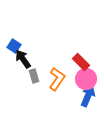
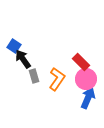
blue arrow: moved 2 px down
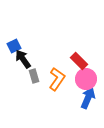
blue square: rotated 32 degrees clockwise
red rectangle: moved 2 px left, 1 px up
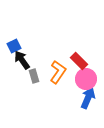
black arrow: moved 1 px left, 1 px down
orange L-shape: moved 1 px right, 7 px up
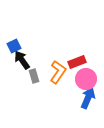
red rectangle: moved 2 px left, 1 px down; rotated 66 degrees counterclockwise
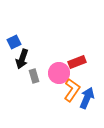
blue square: moved 4 px up
black arrow: moved 1 px up; rotated 126 degrees counterclockwise
orange L-shape: moved 14 px right, 18 px down
pink circle: moved 27 px left, 6 px up
blue arrow: moved 1 px left
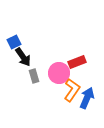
black arrow: moved 1 px right, 2 px up; rotated 54 degrees counterclockwise
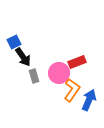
blue arrow: moved 2 px right, 2 px down
